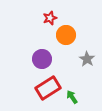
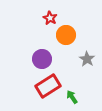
red star: rotated 24 degrees counterclockwise
red rectangle: moved 2 px up
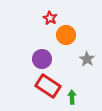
red rectangle: rotated 65 degrees clockwise
green arrow: rotated 32 degrees clockwise
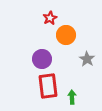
red star: rotated 16 degrees clockwise
red rectangle: rotated 50 degrees clockwise
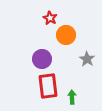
red star: rotated 16 degrees counterclockwise
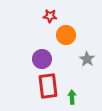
red star: moved 2 px up; rotated 24 degrees counterclockwise
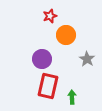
red star: rotated 24 degrees counterclockwise
red rectangle: rotated 20 degrees clockwise
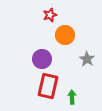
red star: moved 1 px up
orange circle: moved 1 px left
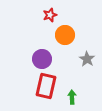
red rectangle: moved 2 px left
